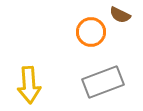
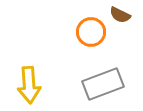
gray rectangle: moved 2 px down
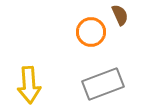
brown semicircle: rotated 140 degrees counterclockwise
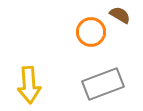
brown semicircle: rotated 35 degrees counterclockwise
